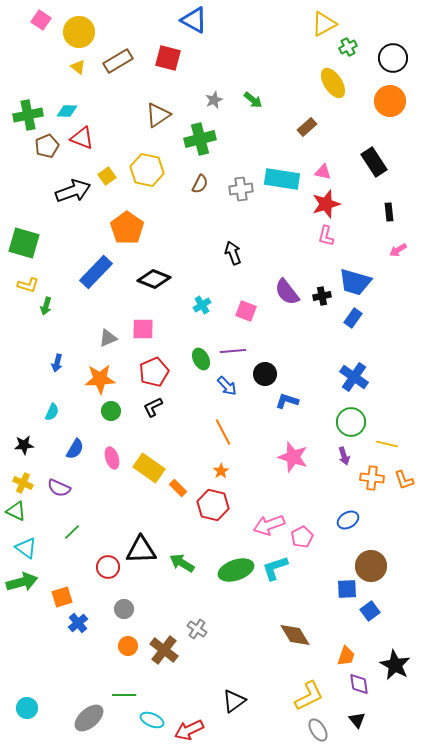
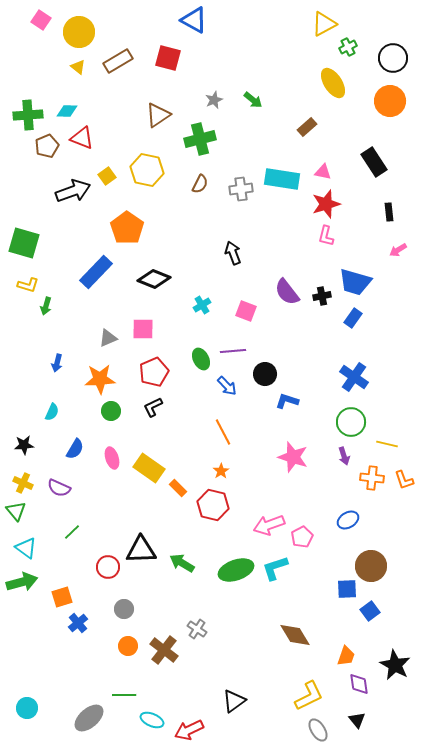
green cross at (28, 115): rotated 8 degrees clockwise
green triangle at (16, 511): rotated 25 degrees clockwise
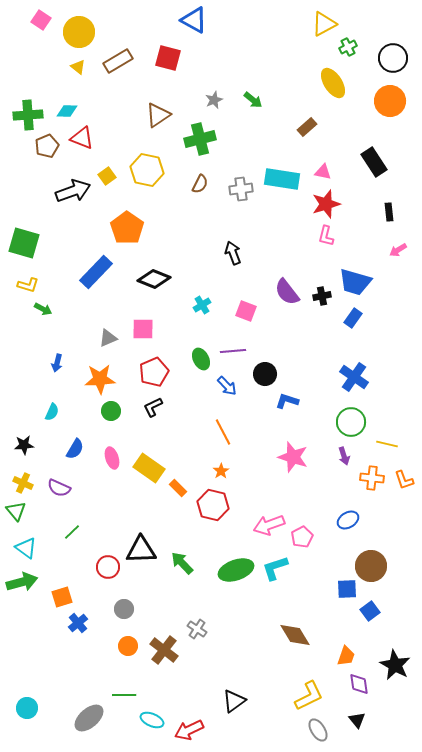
green arrow at (46, 306): moved 3 px left, 3 px down; rotated 78 degrees counterclockwise
green arrow at (182, 563): rotated 15 degrees clockwise
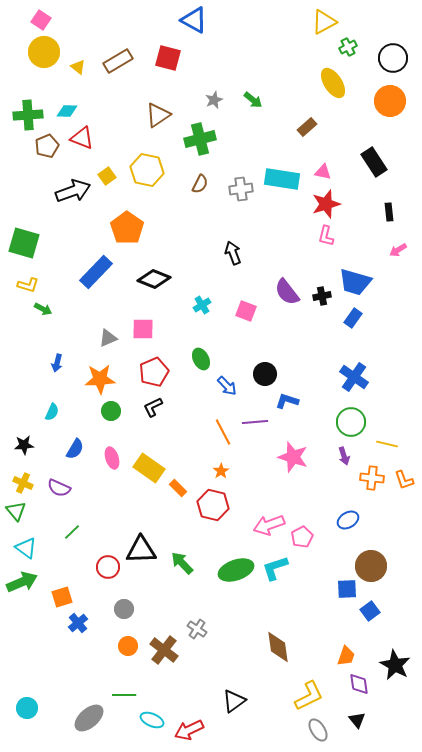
yellow triangle at (324, 24): moved 2 px up
yellow circle at (79, 32): moved 35 px left, 20 px down
purple line at (233, 351): moved 22 px right, 71 px down
green arrow at (22, 582): rotated 8 degrees counterclockwise
brown diamond at (295, 635): moved 17 px left, 12 px down; rotated 24 degrees clockwise
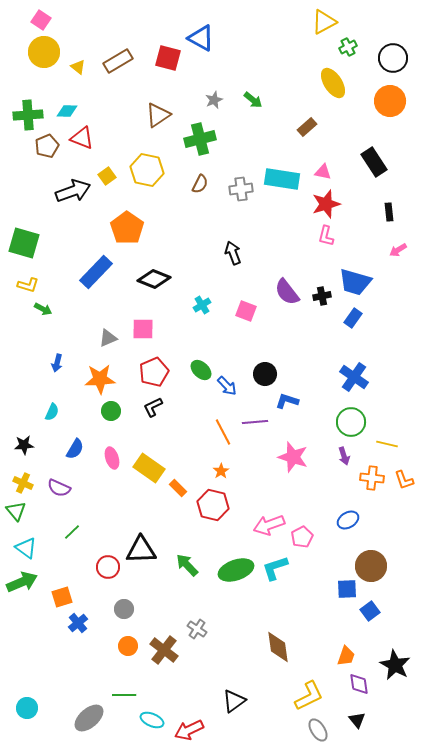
blue triangle at (194, 20): moved 7 px right, 18 px down
green ellipse at (201, 359): moved 11 px down; rotated 20 degrees counterclockwise
green arrow at (182, 563): moved 5 px right, 2 px down
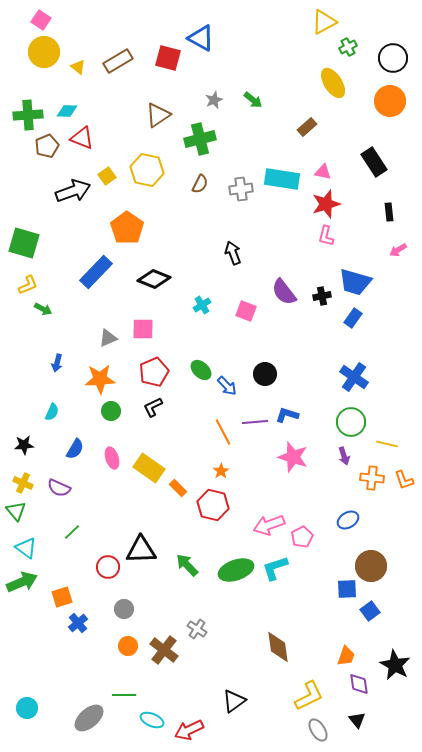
yellow L-shape at (28, 285): rotated 40 degrees counterclockwise
purple semicircle at (287, 292): moved 3 px left
blue L-shape at (287, 401): moved 14 px down
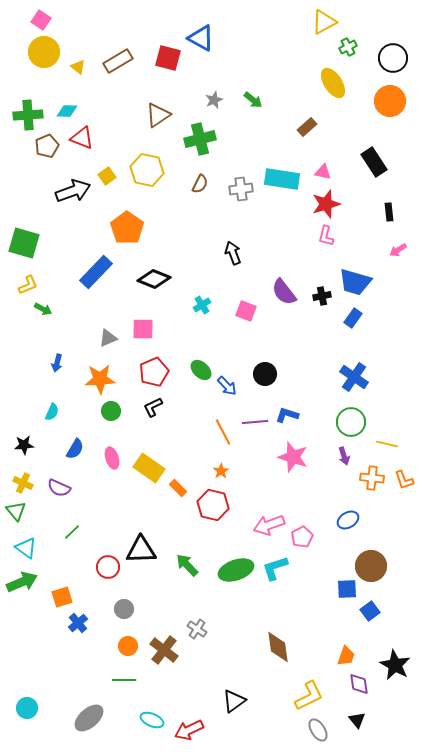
green line at (124, 695): moved 15 px up
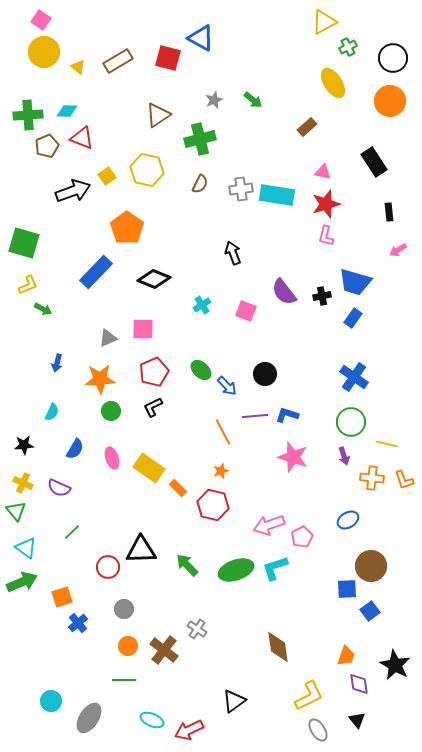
cyan rectangle at (282, 179): moved 5 px left, 16 px down
purple line at (255, 422): moved 6 px up
orange star at (221, 471): rotated 14 degrees clockwise
cyan circle at (27, 708): moved 24 px right, 7 px up
gray ellipse at (89, 718): rotated 16 degrees counterclockwise
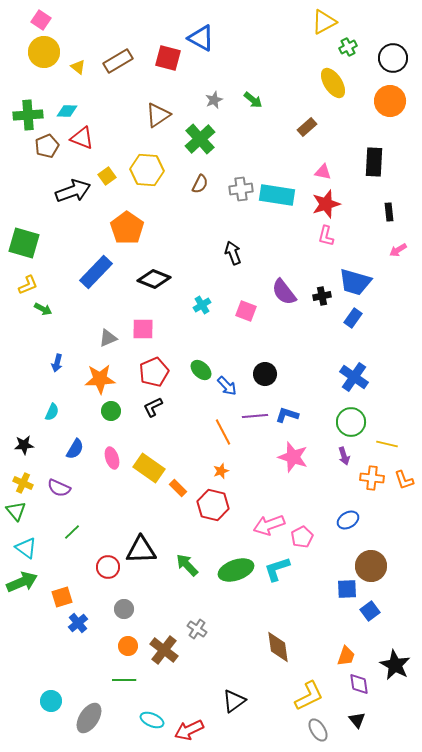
green cross at (200, 139): rotated 28 degrees counterclockwise
black rectangle at (374, 162): rotated 36 degrees clockwise
yellow hexagon at (147, 170): rotated 8 degrees counterclockwise
cyan L-shape at (275, 568): moved 2 px right, 1 px down
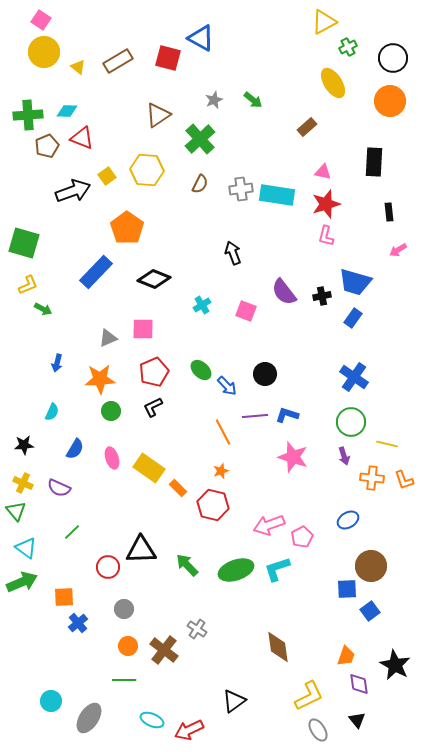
orange square at (62, 597): moved 2 px right; rotated 15 degrees clockwise
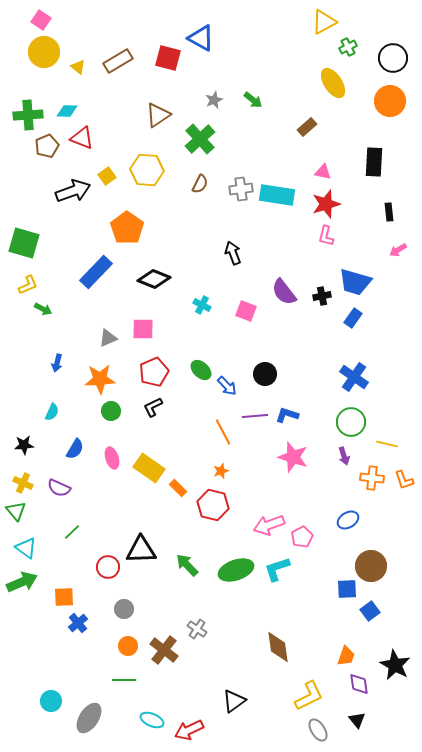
cyan cross at (202, 305): rotated 30 degrees counterclockwise
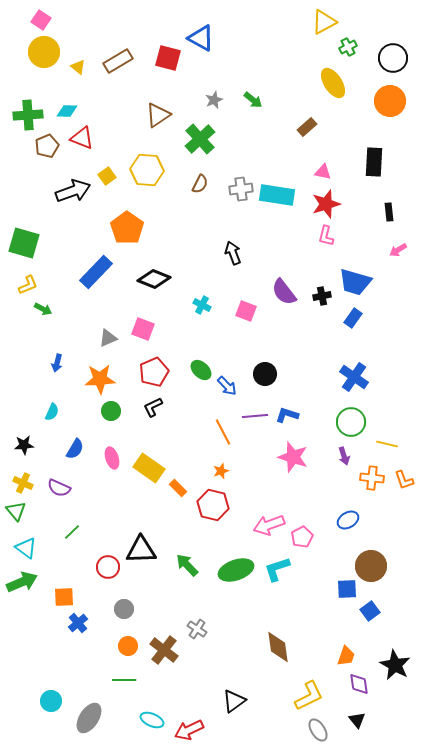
pink square at (143, 329): rotated 20 degrees clockwise
